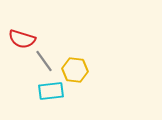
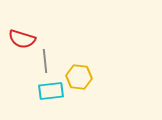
gray line: moved 1 px right; rotated 30 degrees clockwise
yellow hexagon: moved 4 px right, 7 px down
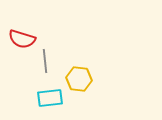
yellow hexagon: moved 2 px down
cyan rectangle: moved 1 px left, 7 px down
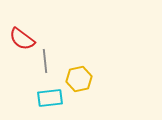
red semicircle: rotated 20 degrees clockwise
yellow hexagon: rotated 20 degrees counterclockwise
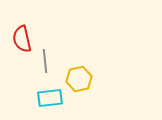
red semicircle: rotated 40 degrees clockwise
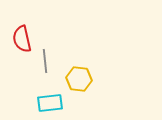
yellow hexagon: rotated 20 degrees clockwise
cyan rectangle: moved 5 px down
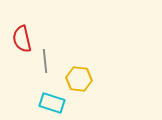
cyan rectangle: moved 2 px right; rotated 25 degrees clockwise
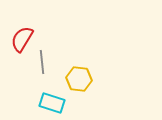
red semicircle: rotated 44 degrees clockwise
gray line: moved 3 px left, 1 px down
